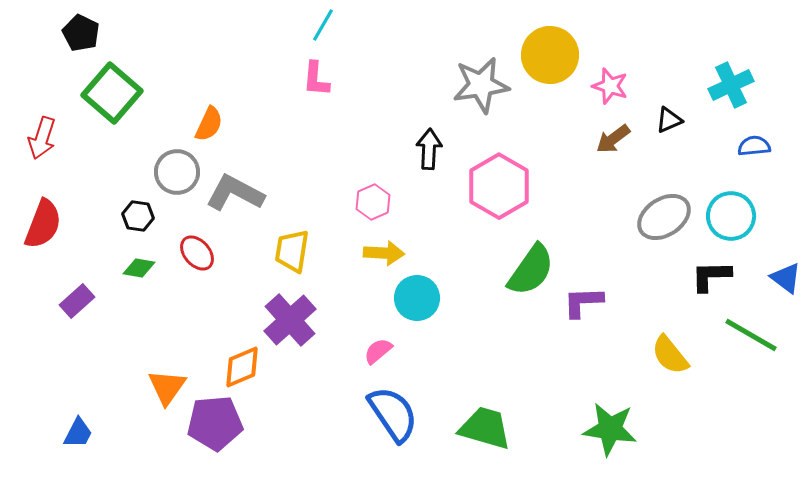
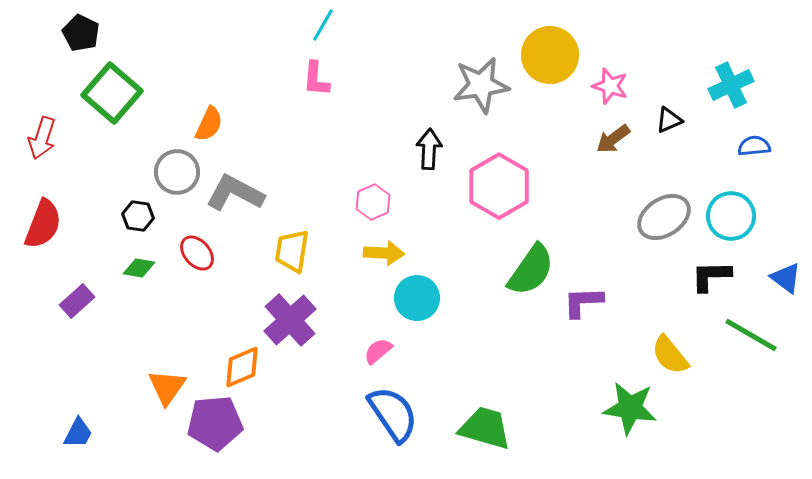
green star at (610, 429): moved 20 px right, 21 px up
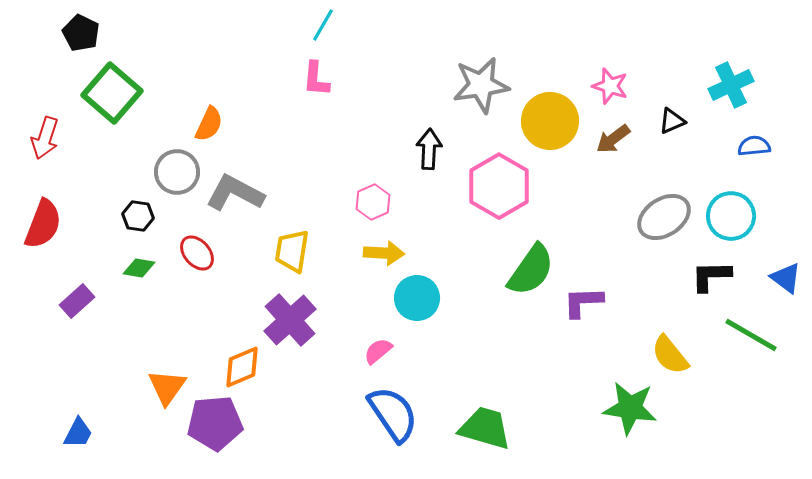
yellow circle at (550, 55): moved 66 px down
black triangle at (669, 120): moved 3 px right, 1 px down
red arrow at (42, 138): moved 3 px right
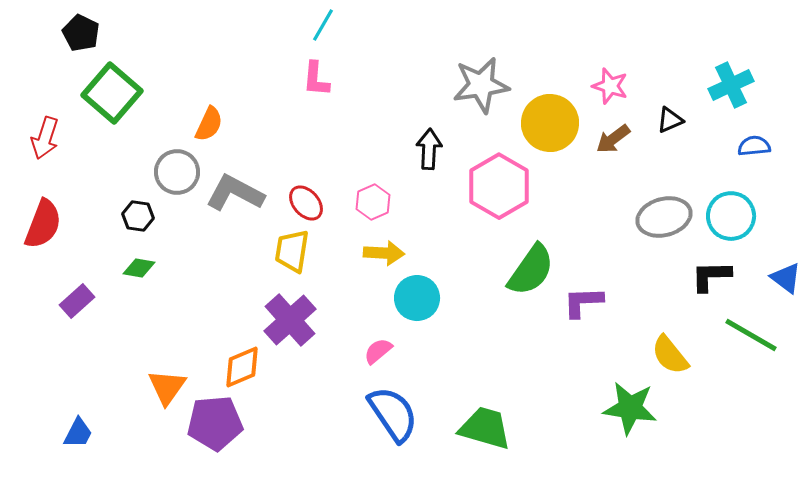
yellow circle at (550, 121): moved 2 px down
black triangle at (672, 121): moved 2 px left, 1 px up
gray ellipse at (664, 217): rotated 18 degrees clockwise
red ellipse at (197, 253): moved 109 px right, 50 px up
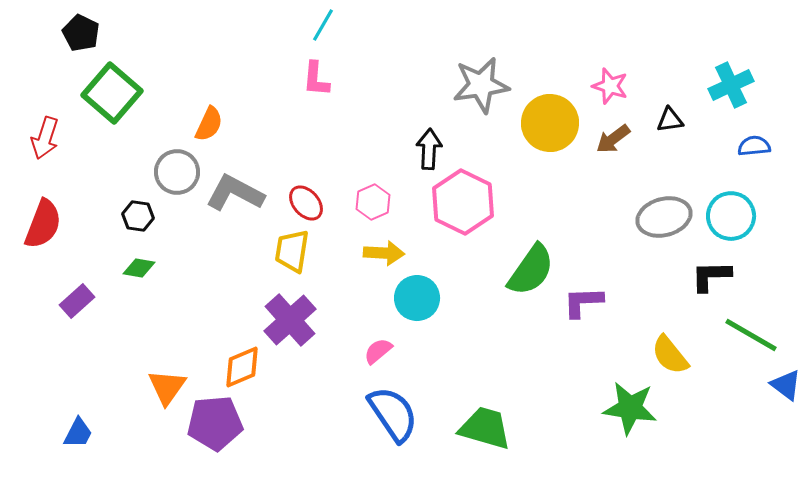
black triangle at (670, 120): rotated 16 degrees clockwise
pink hexagon at (499, 186): moved 36 px left, 16 px down; rotated 4 degrees counterclockwise
blue triangle at (786, 278): moved 107 px down
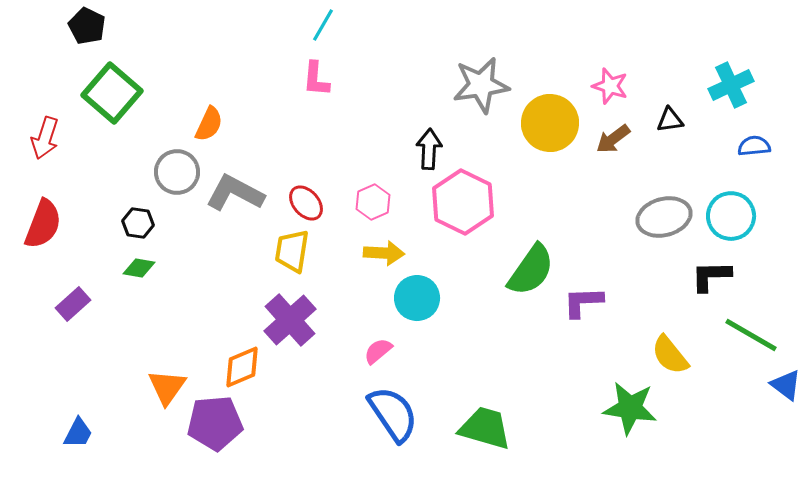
black pentagon at (81, 33): moved 6 px right, 7 px up
black hexagon at (138, 216): moved 7 px down
purple rectangle at (77, 301): moved 4 px left, 3 px down
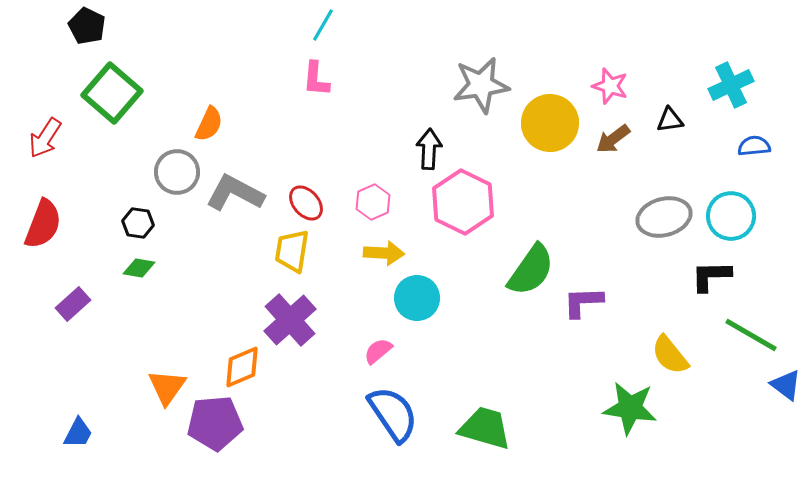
red arrow at (45, 138): rotated 15 degrees clockwise
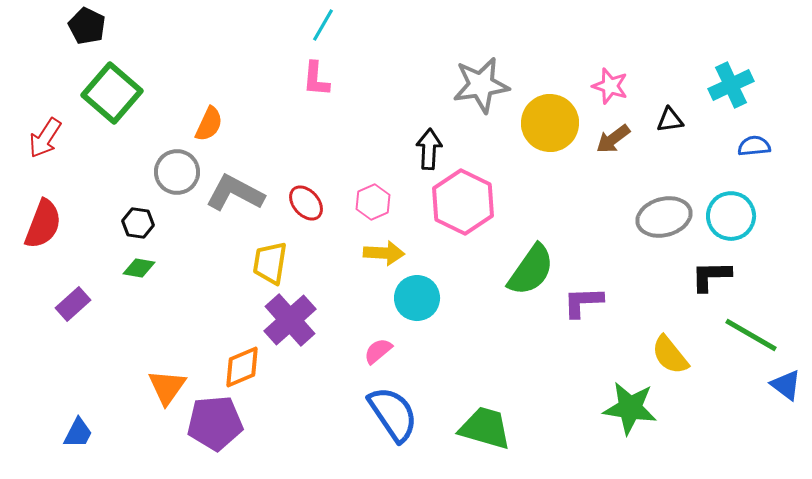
yellow trapezoid at (292, 251): moved 22 px left, 12 px down
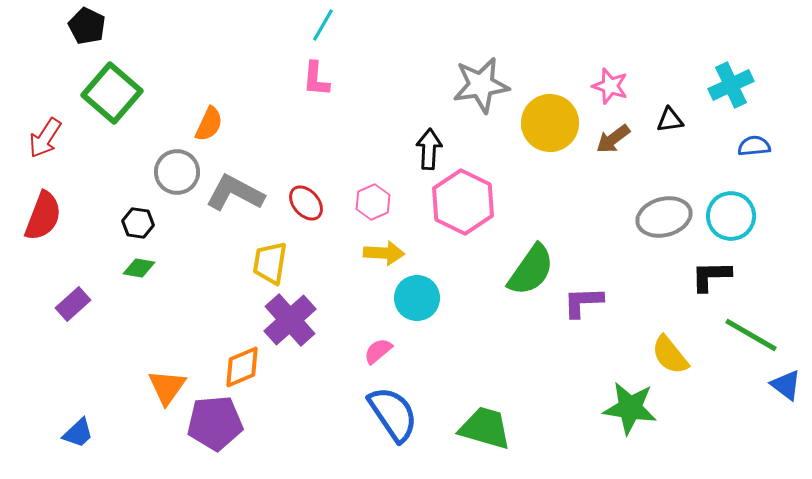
red semicircle at (43, 224): moved 8 px up
blue trapezoid at (78, 433): rotated 20 degrees clockwise
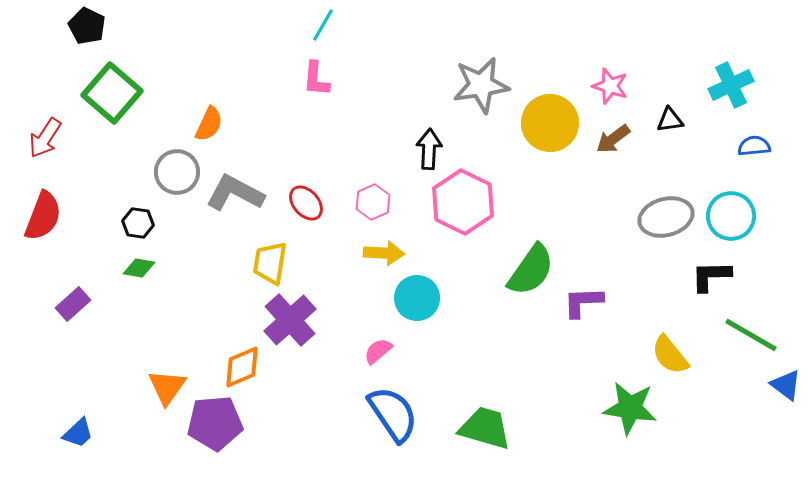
gray ellipse at (664, 217): moved 2 px right
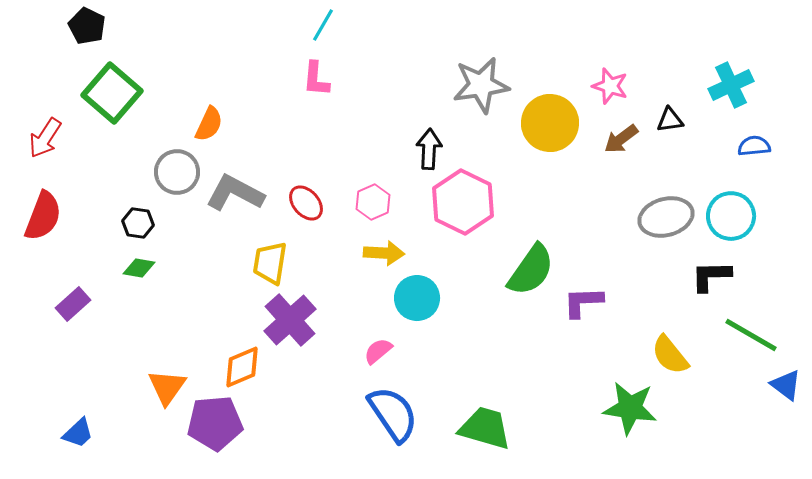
brown arrow at (613, 139): moved 8 px right
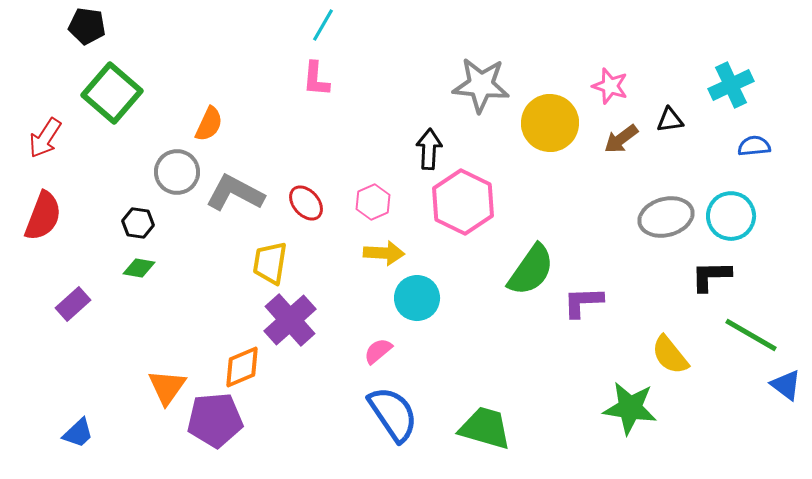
black pentagon at (87, 26): rotated 18 degrees counterclockwise
gray star at (481, 85): rotated 14 degrees clockwise
purple pentagon at (215, 423): moved 3 px up
